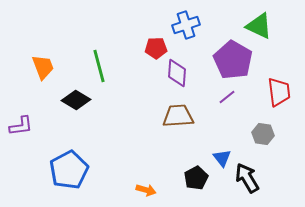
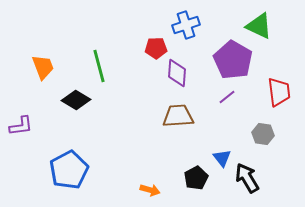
orange arrow: moved 4 px right
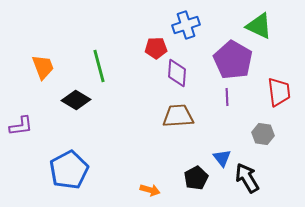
purple line: rotated 54 degrees counterclockwise
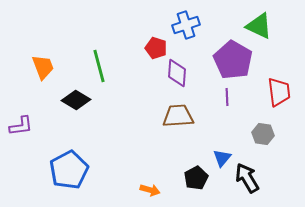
red pentagon: rotated 20 degrees clockwise
blue triangle: rotated 18 degrees clockwise
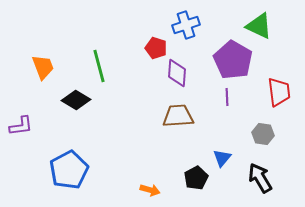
black arrow: moved 13 px right
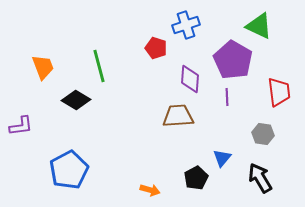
purple diamond: moved 13 px right, 6 px down
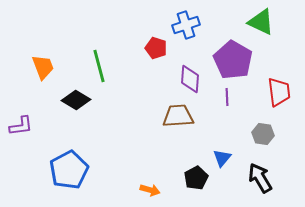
green triangle: moved 2 px right, 4 px up
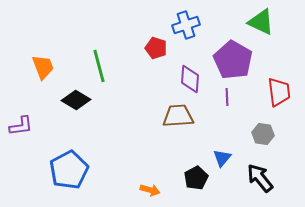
black arrow: rotated 8 degrees counterclockwise
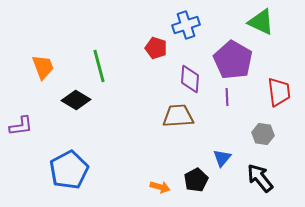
black pentagon: moved 2 px down
orange arrow: moved 10 px right, 3 px up
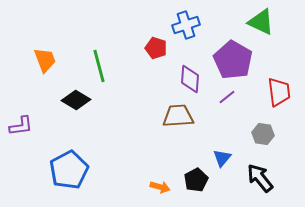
orange trapezoid: moved 2 px right, 7 px up
purple line: rotated 54 degrees clockwise
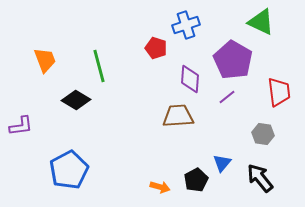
blue triangle: moved 5 px down
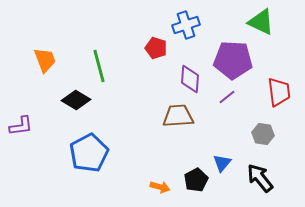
purple pentagon: rotated 27 degrees counterclockwise
blue pentagon: moved 20 px right, 17 px up
